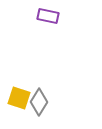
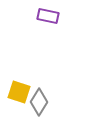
yellow square: moved 6 px up
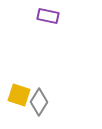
yellow square: moved 3 px down
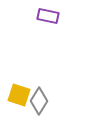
gray diamond: moved 1 px up
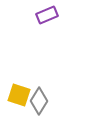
purple rectangle: moved 1 px left, 1 px up; rotated 35 degrees counterclockwise
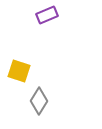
yellow square: moved 24 px up
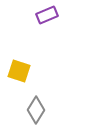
gray diamond: moved 3 px left, 9 px down
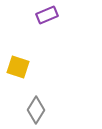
yellow square: moved 1 px left, 4 px up
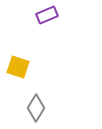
gray diamond: moved 2 px up
